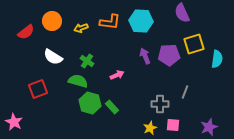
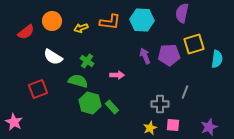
purple semicircle: rotated 36 degrees clockwise
cyan hexagon: moved 1 px right, 1 px up
pink arrow: rotated 24 degrees clockwise
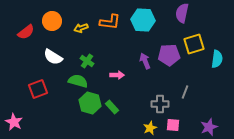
cyan hexagon: moved 1 px right
purple arrow: moved 5 px down
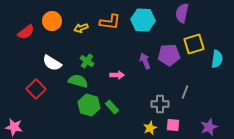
white semicircle: moved 1 px left, 6 px down
red square: moved 2 px left; rotated 24 degrees counterclockwise
green hexagon: moved 1 px left, 2 px down
pink star: moved 5 px down; rotated 18 degrees counterclockwise
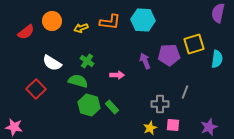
purple semicircle: moved 36 px right
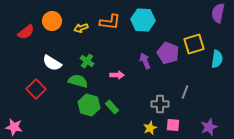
purple pentagon: moved 1 px left, 2 px up; rotated 25 degrees clockwise
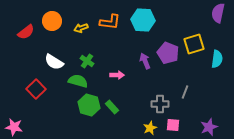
white semicircle: moved 2 px right, 1 px up
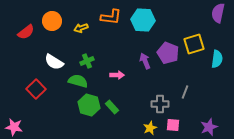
orange L-shape: moved 1 px right, 5 px up
green cross: rotated 32 degrees clockwise
